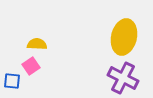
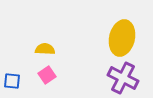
yellow ellipse: moved 2 px left, 1 px down
yellow semicircle: moved 8 px right, 5 px down
pink square: moved 16 px right, 9 px down
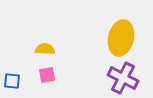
yellow ellipse: moved 1 px left
pink square: rotated 24 degrees clockwise
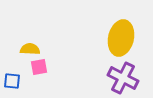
yellow semicircle: moved 15 px left
pink square: moved 8 px left, 8 px up
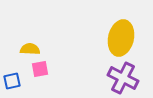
pink square: moved 1 px right, 2 px down
blue square: rotated 18 degrees counterclockwise
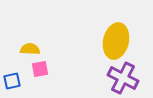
yellow ellipse: moved 5 px left, 3 px down
